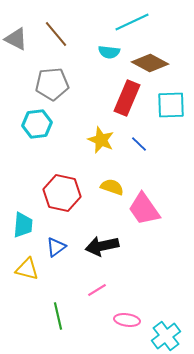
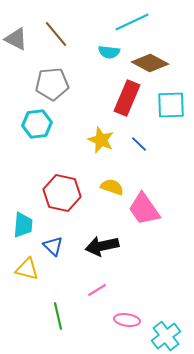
blue triangle: moved 3 px left, 1 px up; rotated 40 degrees counterclockwise
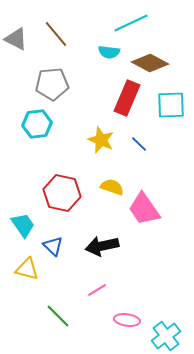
cyan line: moved 1 px left, 1 px down
cyan trapezoid: rotated 40 degrees counterclockwise
green line: rotated 32 degrees counterclockwise
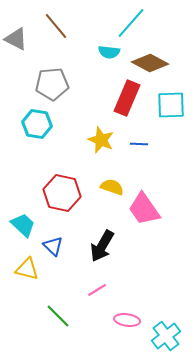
cyan line: rotated 24 degrees counterclockwise
brown line: moved 8 px up
cyan hexagon: rotated 16 degrees clockwise
blue line: rotated 42 degrees counterclockwise
cyan trapezoid: rotated 12 degrees counterclockwise
black arrow: rotated 48 degrees counterclockwise
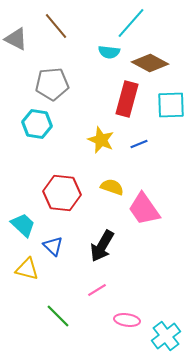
red rectangle: moved 1 px down; rotated 8 degrees counterclockwise
blue line: rotated 24 degrees counterclockwise
red hexagon: rotated 6 degrees counterclockwise
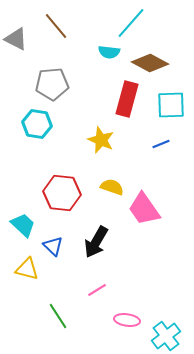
blue line: moved 22 px right
black arrow: moved 6 px left, 4 px up
green line: rotated 12 degrees clockwise
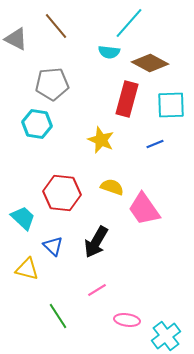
cyan line: moved 2 px left
blue line: moved 6 px left
cyan trapezoid: moved 7 px up
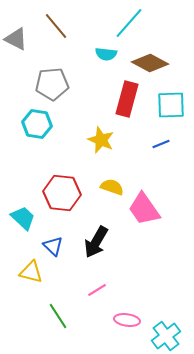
cyan semicircle: moved 3 px left, 2 px down
blue line: moved 6 px right
yellow triangle: moved 4 px right, 3 px down
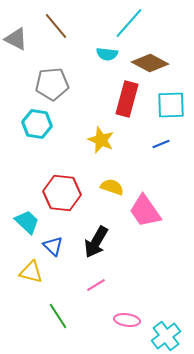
cyan semicircle: moved 1 px right
pink trapezoid: moved 1 px right, 2 px down
cyan trapezoid: moved 4 px right, 4 px down
pink line: moved 1 px left, 5 px up
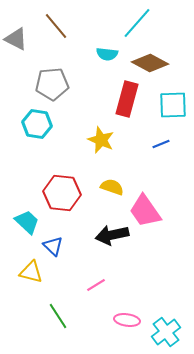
cyan line: moved 8 px right
cyan square: moved 2 px right
black arrow: moved 16 px right, 7 px up; rotated 48 degrees clockwise
cyan cross: moved 4 px up
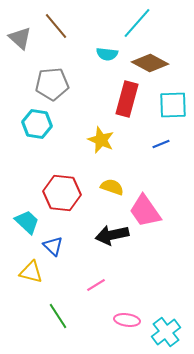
gray triangle: moved 4 px right, 1 px up; rotated 15 degrees clockwise
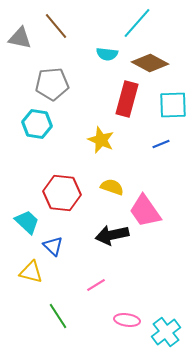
gray triangle: rotated 30 degrees counterclockwise
